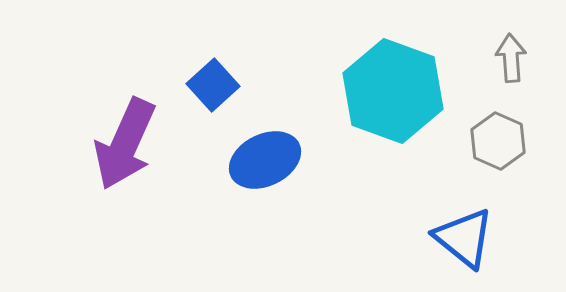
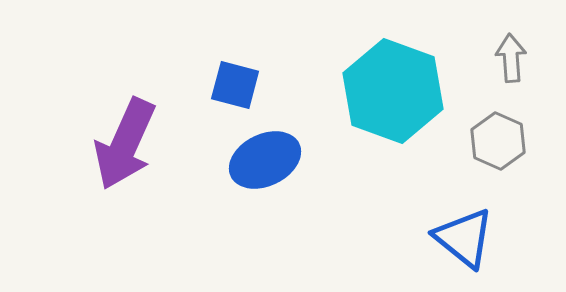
blue square: moved 22 px right; rotated 33 degrees counterclockwise
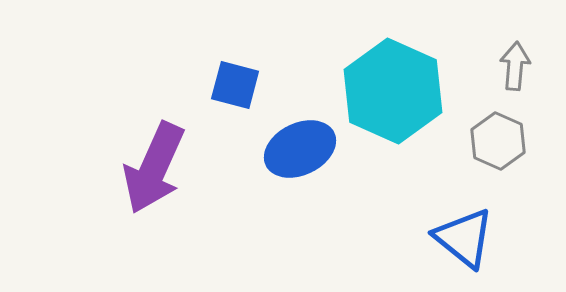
gray arrow: moved 4 px right, 8 px down; rotated 9 degrees clockwise
cyan hexagon: rotated 4 degrees clockwise
purple arrow: moved 29 px right, 24 px down
blue ellipse: moved 35 px right, 11 px up
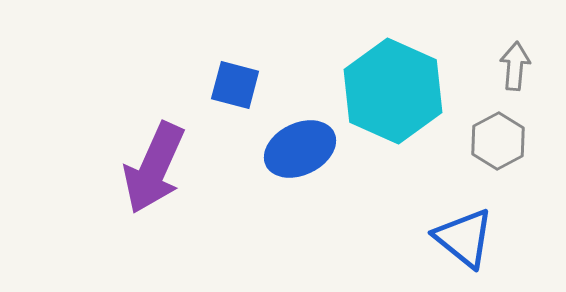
gray hexagon: rotated 8 degrees clockwise
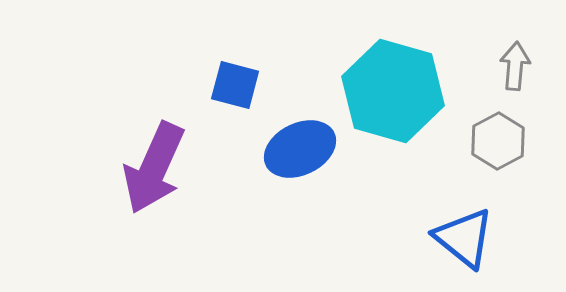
cyan hexagon: rotated 8 degrees counterclockwise
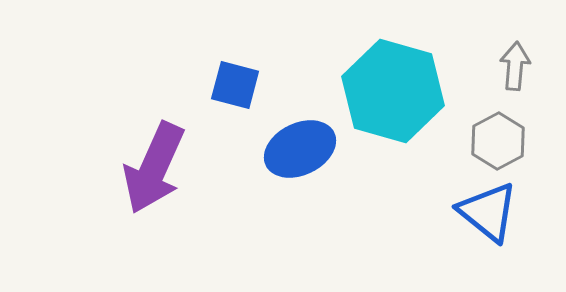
blue triangle: moved 24 px right, 26 px up
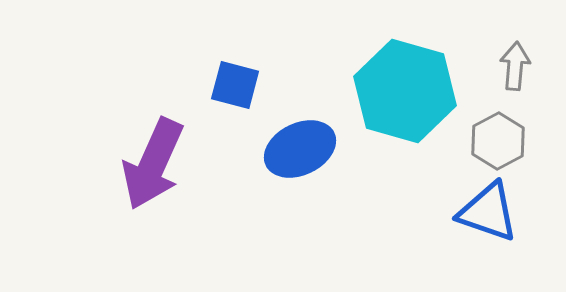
cyan hexagon: moved 12 px right
purple arrow: moved 1 px left, 4 px up
blue triangle: rotated 20 degrees counterclockwise
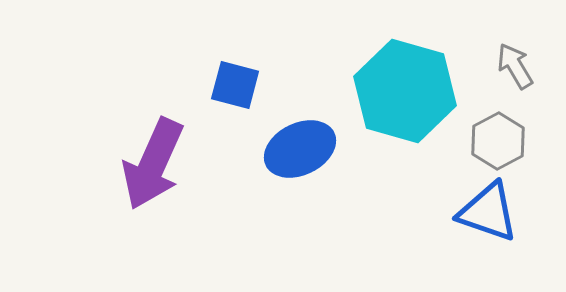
gray arrow: rotated 36 degrees counterclockwise
